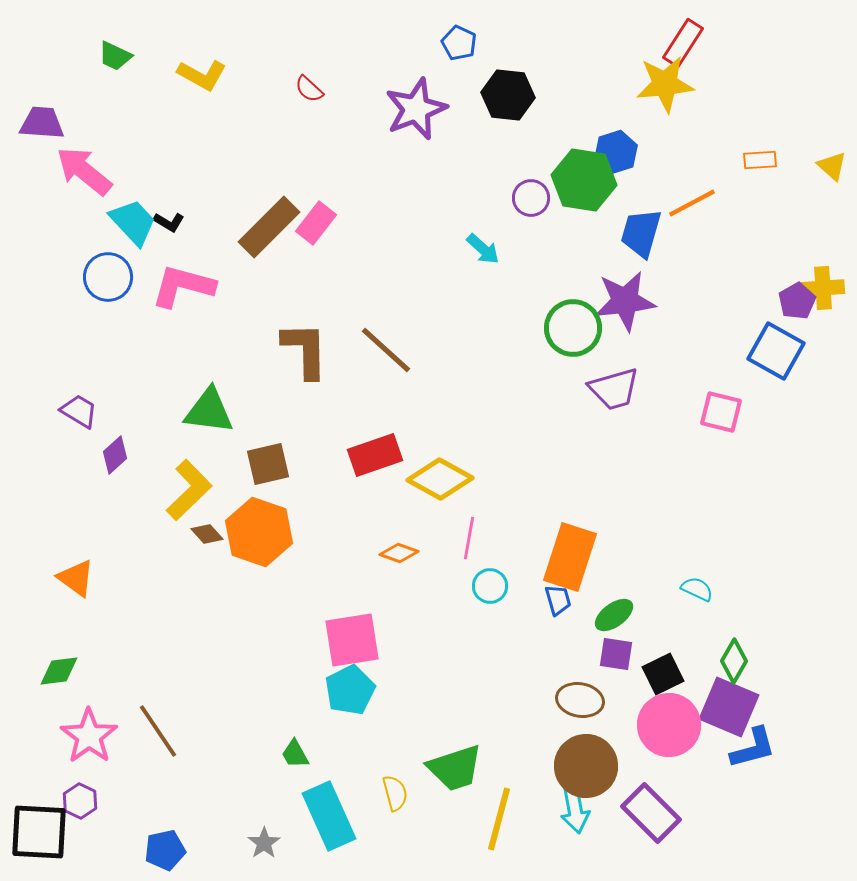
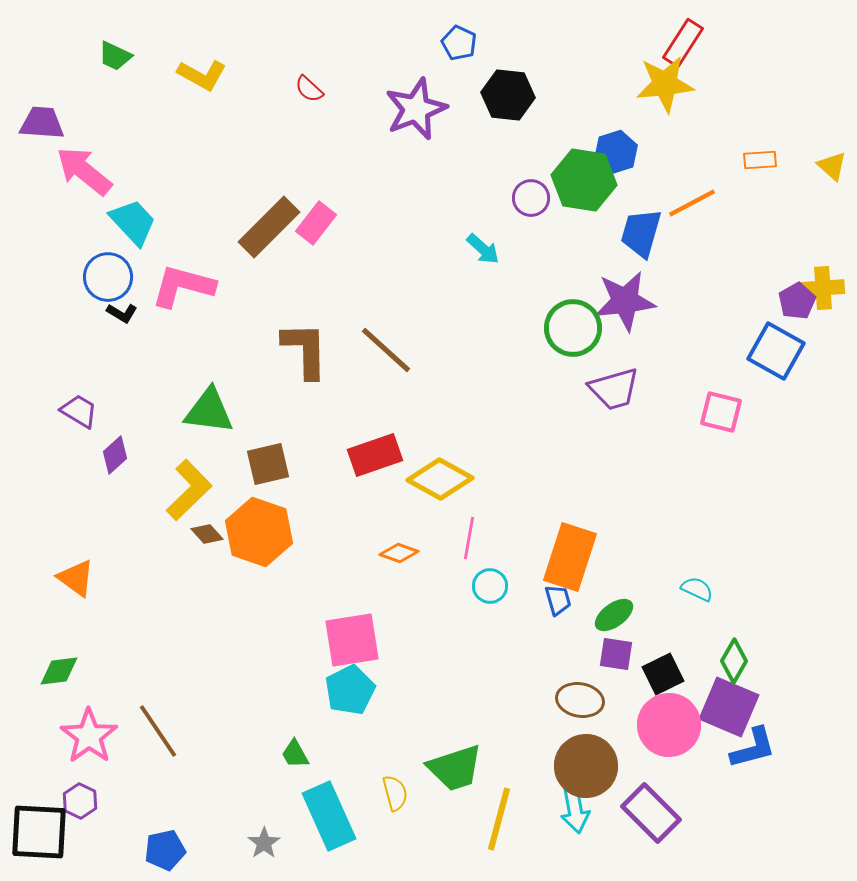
black L-shape at (169, 222): moved 47 px left, 91 px down
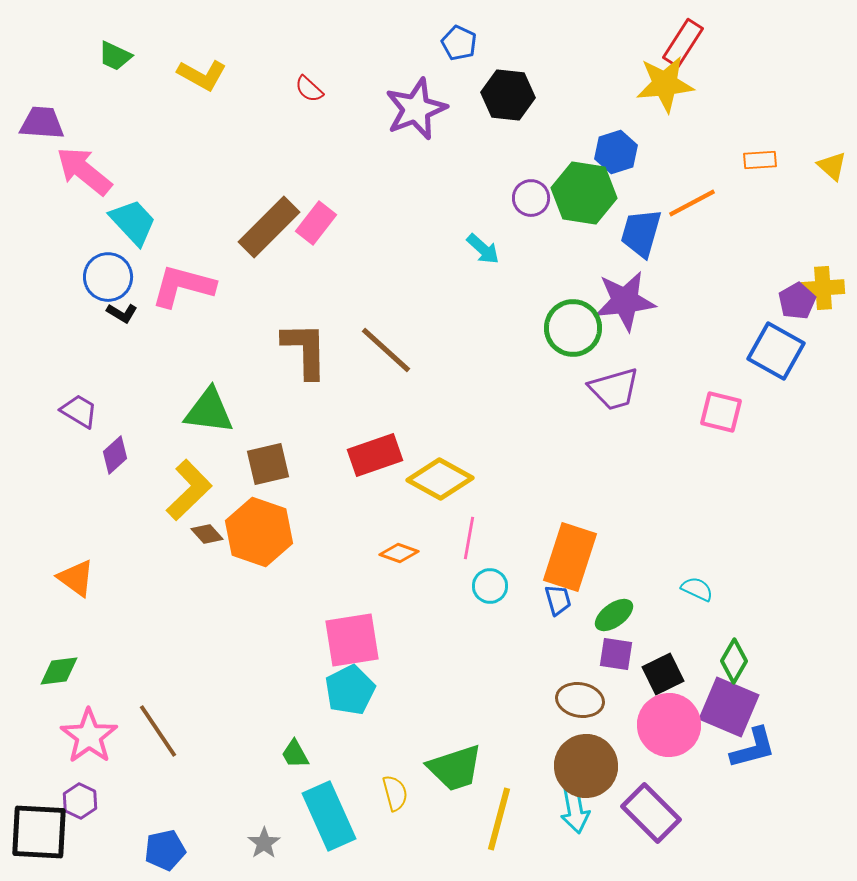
green hexagon at (584, 180): moved 13 px down
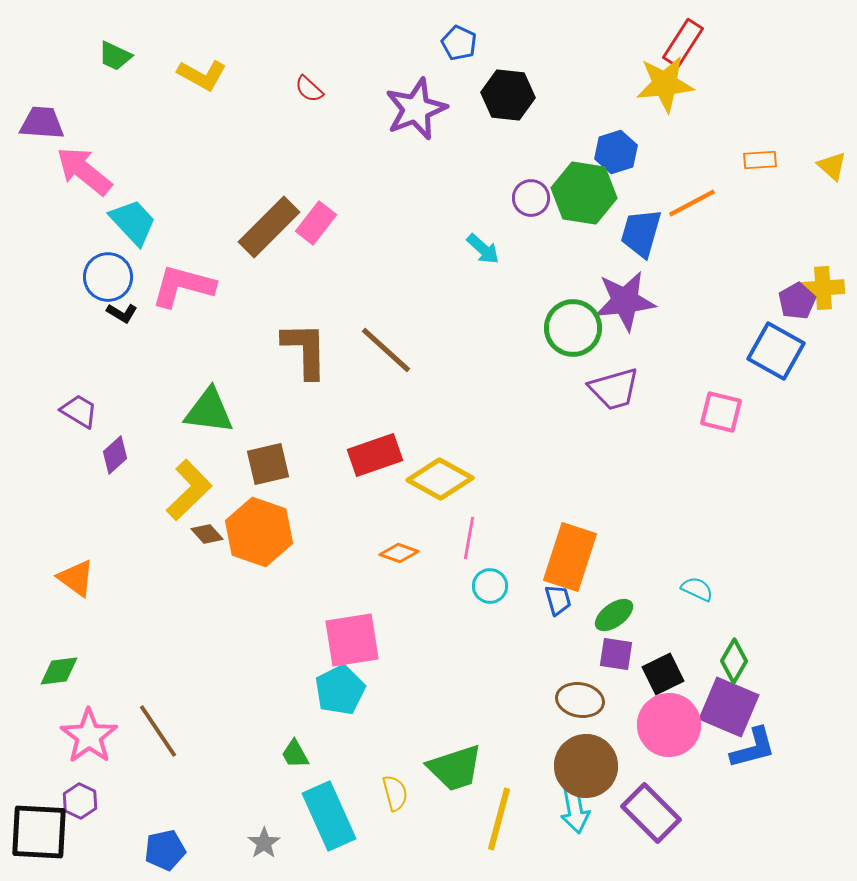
cyan pentagon at (350, 690): moved 10 px left
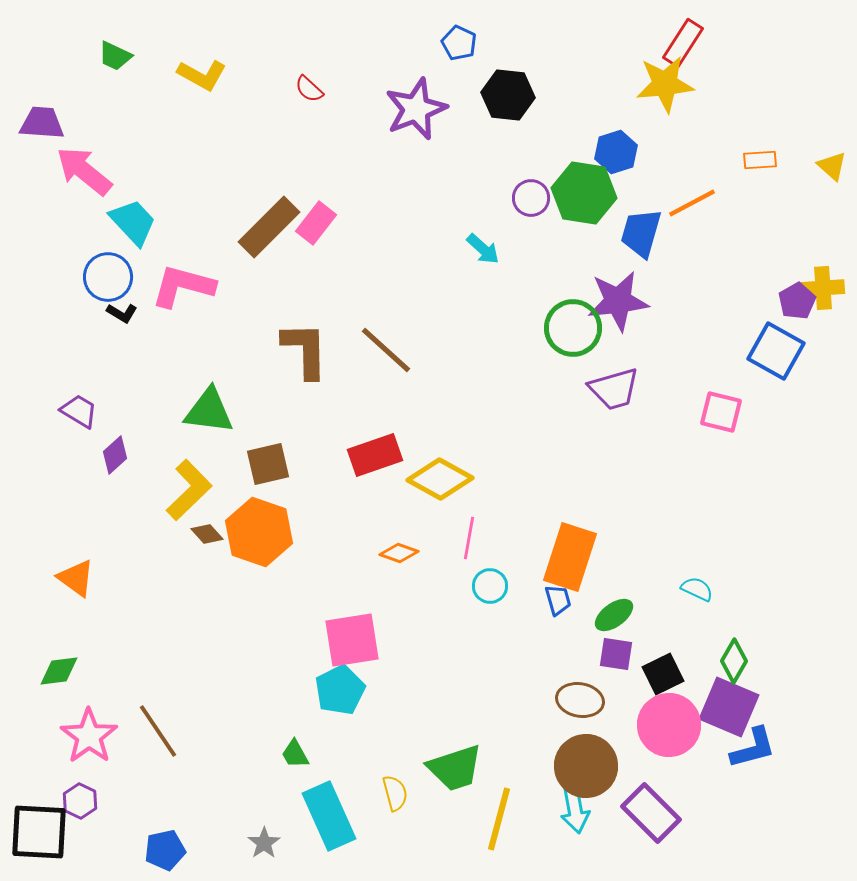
purple star at (625, 301): moved 7 px left
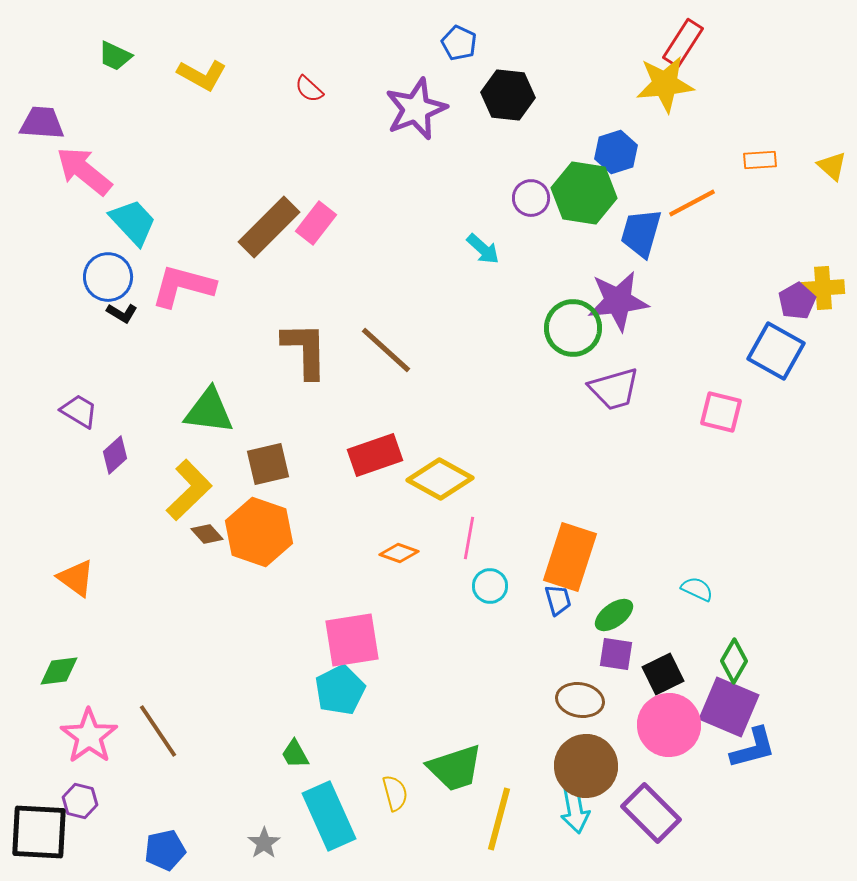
purple hexagon at (80, 801): rotated 12 degrees counterclockwise
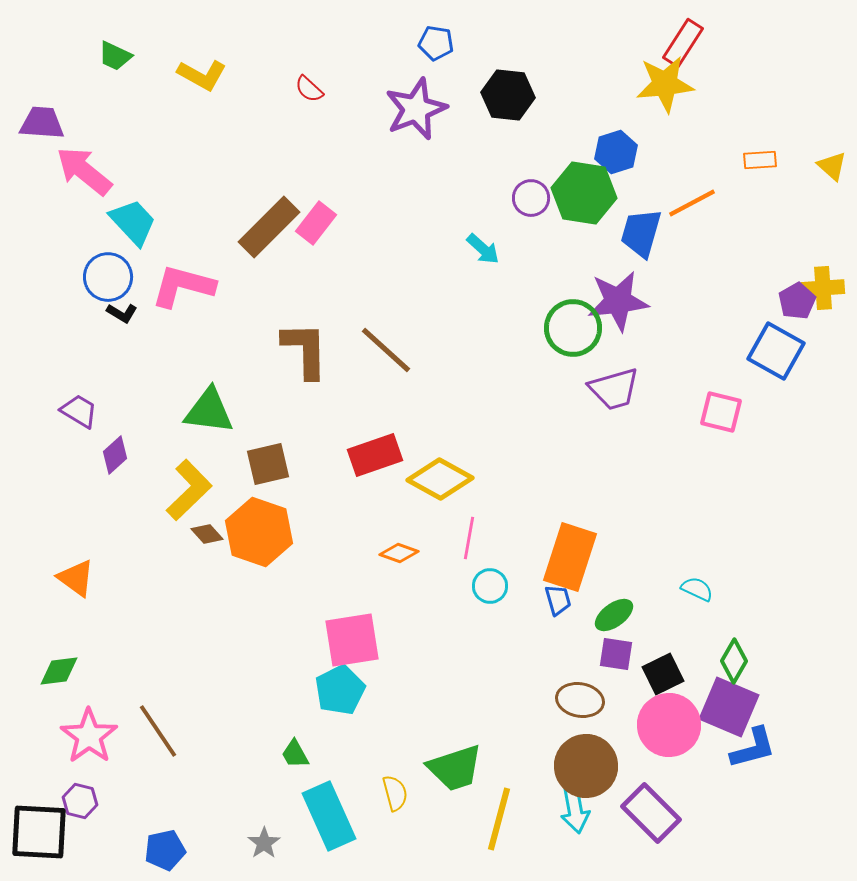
blue pentagon at (459, 43): moved 23 px left; rotated 16 degrees counterclockwise
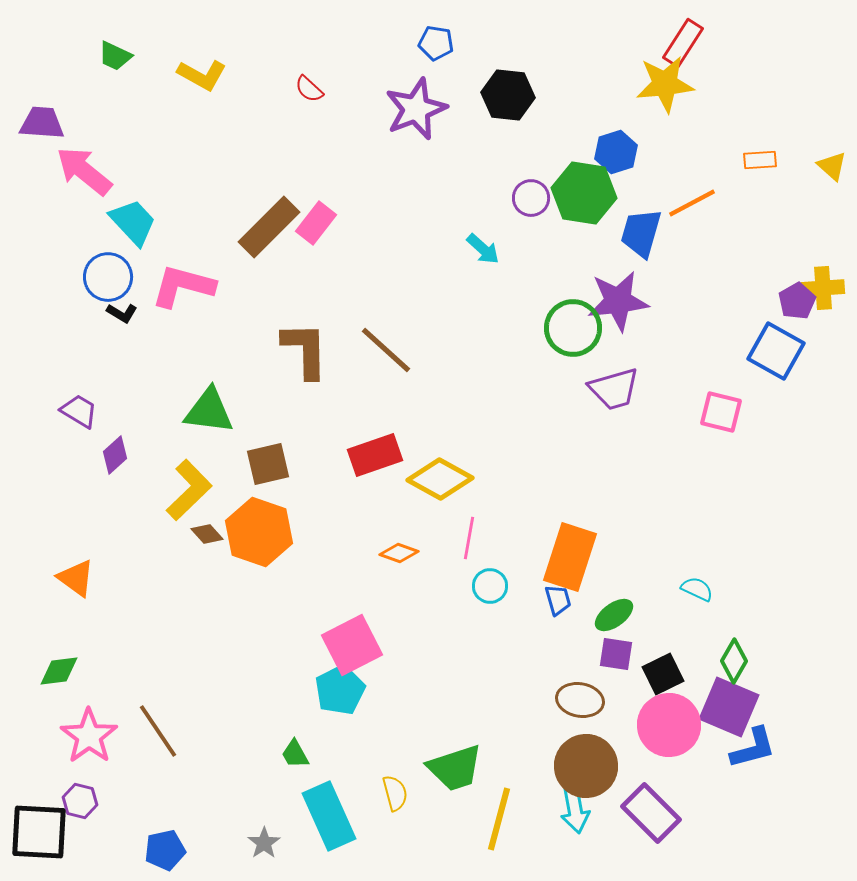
pink square at (352, 640): moved 5 px down; rotated 18 degrees counterclockwise
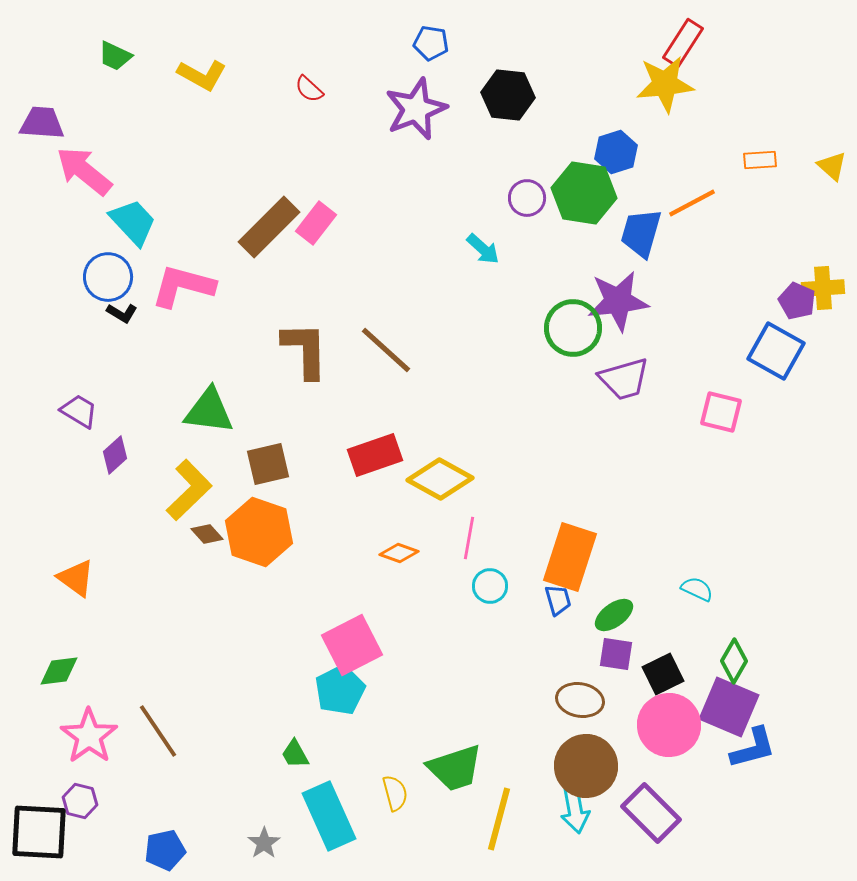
blue pentagon at (436, 43): moved 5 px left
purple circle at (531, 198): moved 4 px left
purple pentagon at (797, 301): rotated 18 degrees counterclockwise
purple trapezoid at (614, 389): moved 10 px right, 10 px up
